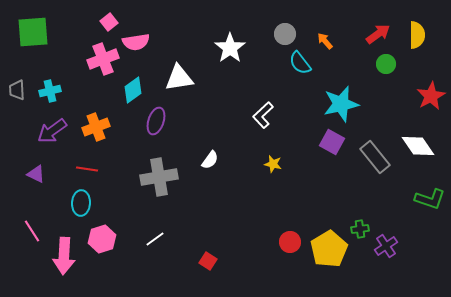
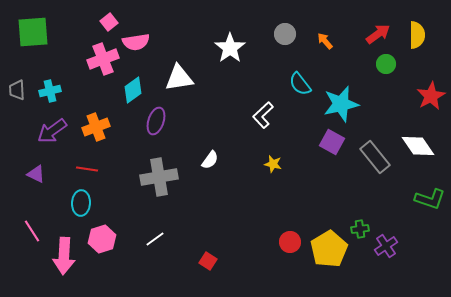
cyan semicircle: moved 21 px down
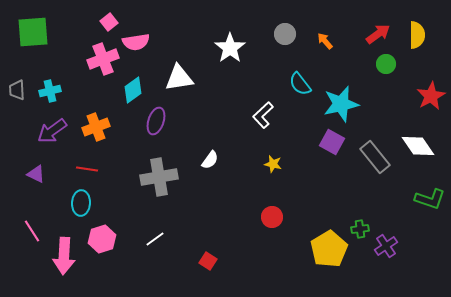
red circle: moved 18 px left, 25 px up
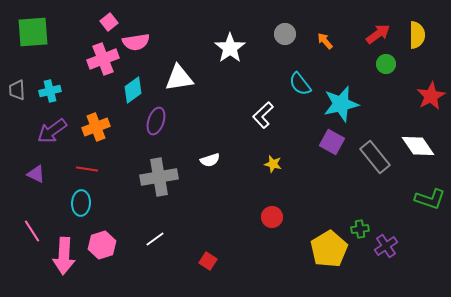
white semicircle: rotated 36 degrees clockwise
pink hexagon: moved 6 px down
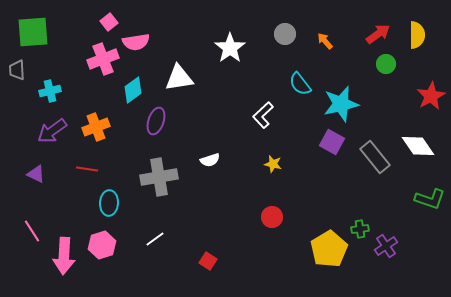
gray trapezoid: moved 20 px up
cyan ellipse: moved 28 px right
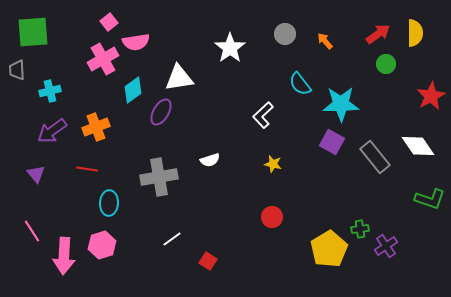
yellow semicircle: moved 2 px left, 2 px up
pink cross: rotated 8 degrees counterclockwise
cyan star: rotated 12 degrees clockwise
purple ellipse: moved 5 px right, 9 px up; rotated 12 degrees clockwise
purple triangle: rotated 24 degrees clockwise
white line: moved 17 px right
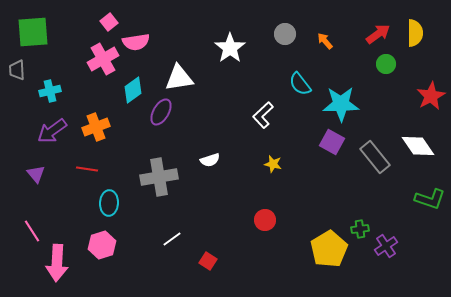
red circle: moved 7 px left, 3 px down
pink arrow: moved 7 px left, 7 px down
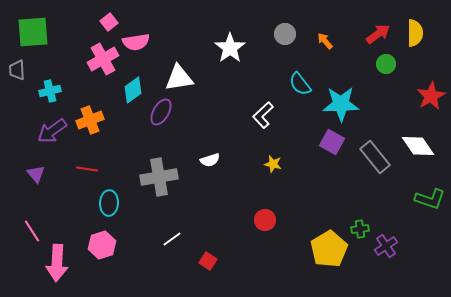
orange cross: moved 6 px left, 7 px up
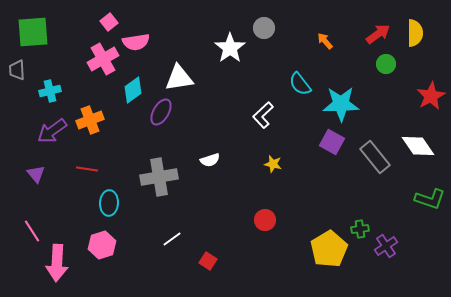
gray circle: moved 21 px left, 6 px up
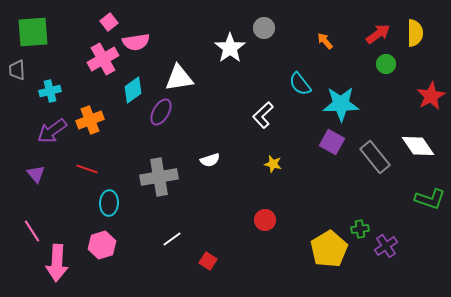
red line: rotated 10 degrees clockwise
